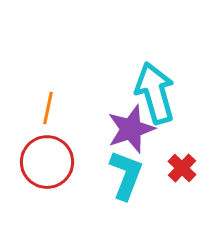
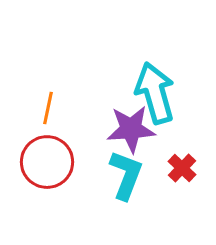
purple star: rotated 15 degrees clockwise
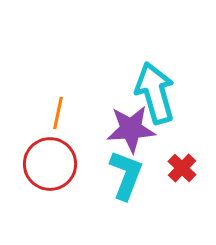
orange line: moved 10 px right, 5 px down
red circle: moved 3 px right, 2 px down
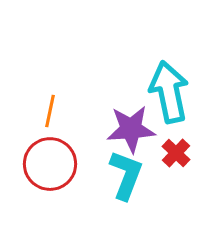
cyan arrow: moved 14 px right, 1 px up; rotated 4 degrees clockwise
orange line: moved 8 px left, 2 px up
red cross: moved 6 px left, 15 px up
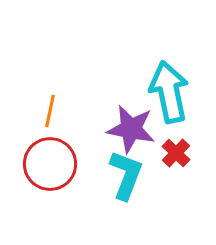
purple star: rotated 15 degrees clockwise
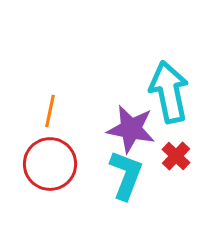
red cross: moved 3 px down
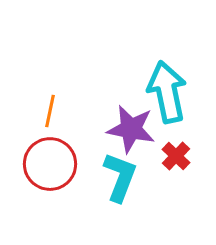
cyan arrow: moved 2 px left
cyan L-shape: moved 6 px left, 2 px down
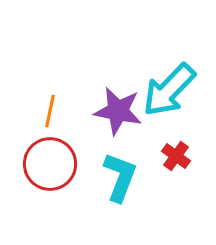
cyan arrow: moved 2 px right, 2 px up; rotated 124 degrees counterclockwise
purple star: moved 13 px left, 18 px up
red cross: rotated 8 degrees counterclockwise
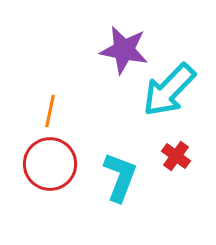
purple star: moved 6 px right, 61 px up
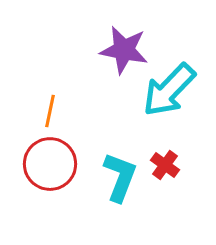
red cross: moved 11 px left, 9 px down
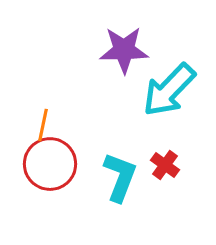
purple star: rotated 12 degrees counterclockwise
orange line: moved 7 px left, 14 px down
